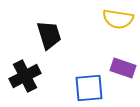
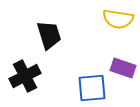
blue square: moved 3 px right
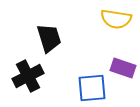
yellow semicircle: moved 2 px left
black trapezoid: moved 3 px down
black cross: moved 3 px right
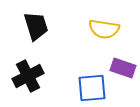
yellow semicircle: moved 12 px left, 10 px down
black trapezoid: moved 13 px left, 12 px up
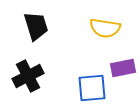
yellow semicircle: moved 1 px right, 1 px up
purple rectangle: rotated 30 degrees counterclockwise
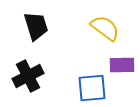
yellow semicircle: rotated 152 degrees counterclockwise
purple rectangle: moved 1 px left, 3 px up; rotated 10 degrees clockwise
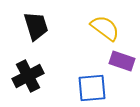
purple rectangle: moved 4 px up; rotated 20 degrees clockwise
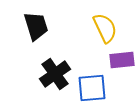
yellow semicircle: rotated 28 degrees clockwise
purple rectangle: moved 1 px up; rotated 25 degrees counterclockwise
black cross: moved 27 px right, 2 px up; rotated 8 degrees counterclockwise
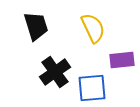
yellow semicircle: moved 12 px left
black cross: moved 2 px up
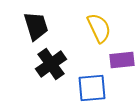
yellow semicircle: moved 6 px right
black cross: moved 4 px left, 8 px up
